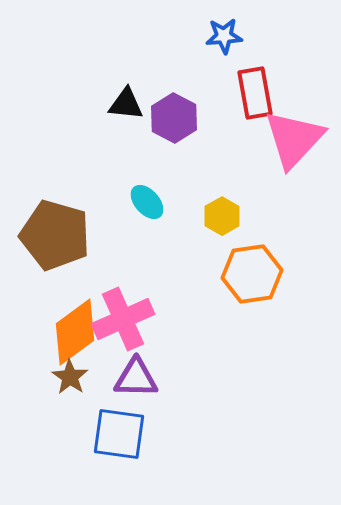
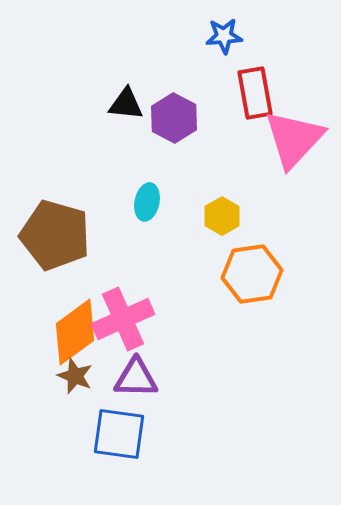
cyan ellipse: rotated 54 degrees clockwise
brown star: moved 5 px right, 1 px up; rotated 12 degrees counterclockwise
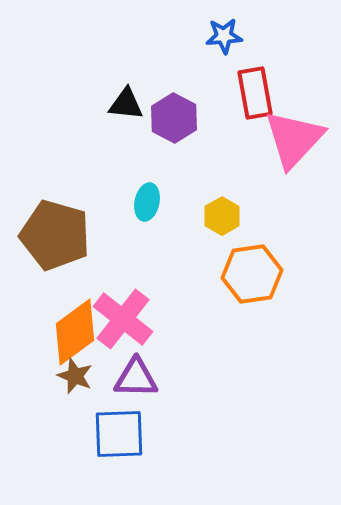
pink cross: rotated 28 degrees counterclockwise
blue square: rotated 10 degrees counterclockwise
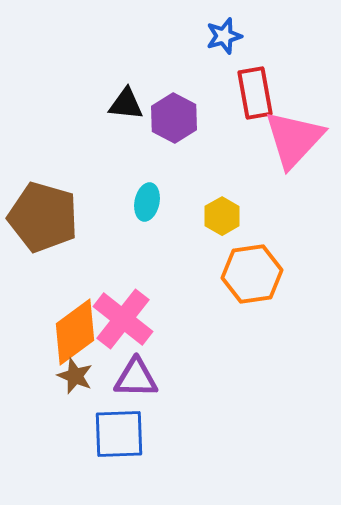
blue star: rotated 12 degrees counterclockwise
brown pentagon: moved 12 px left, 18 px up
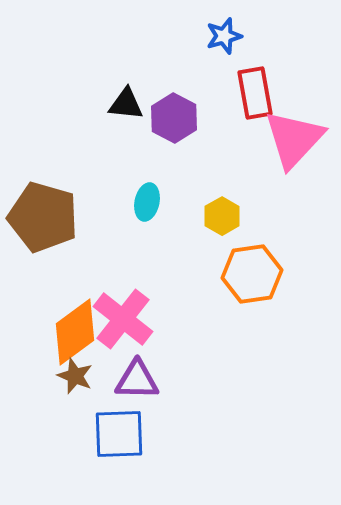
purple triangle: moved 1 px right, 2 px down
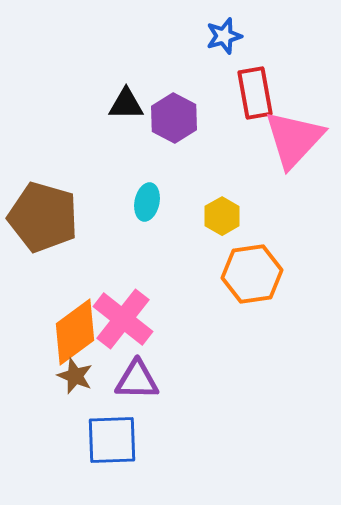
black triangle: rotated 6 degrees counterclockwise
blue square: moved 7 px left, 6 px down
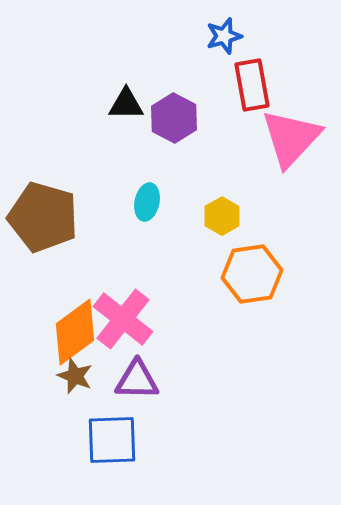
red rectangle: moved 3 px left, 8 px up
pink triangle: moved 3 px left, 1 px up
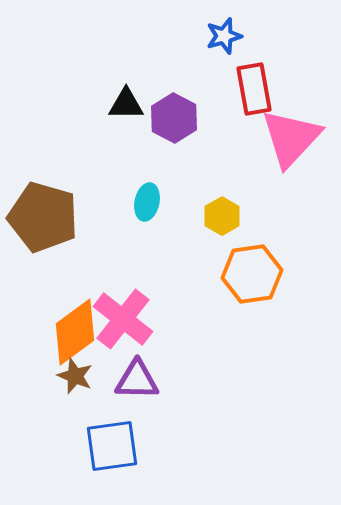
red rectangle: moved 2 px right, 4 px down
blue square: moved 6 px down; rotated 6 degrees counterclockwise
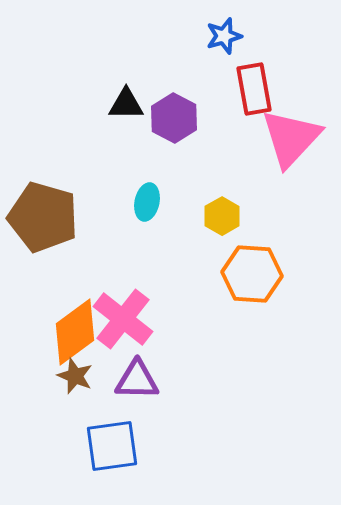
orange hexagon: rotated 12 degrees clockwise
